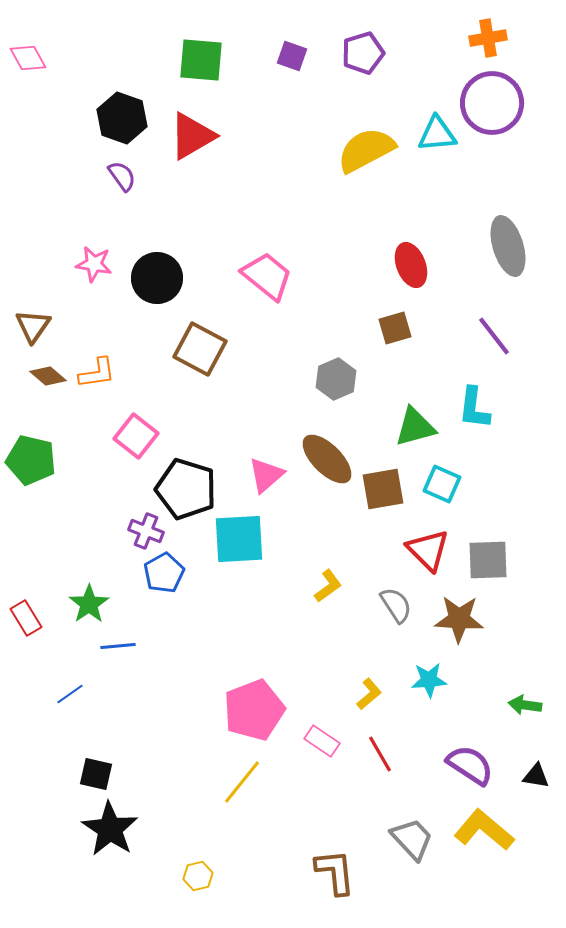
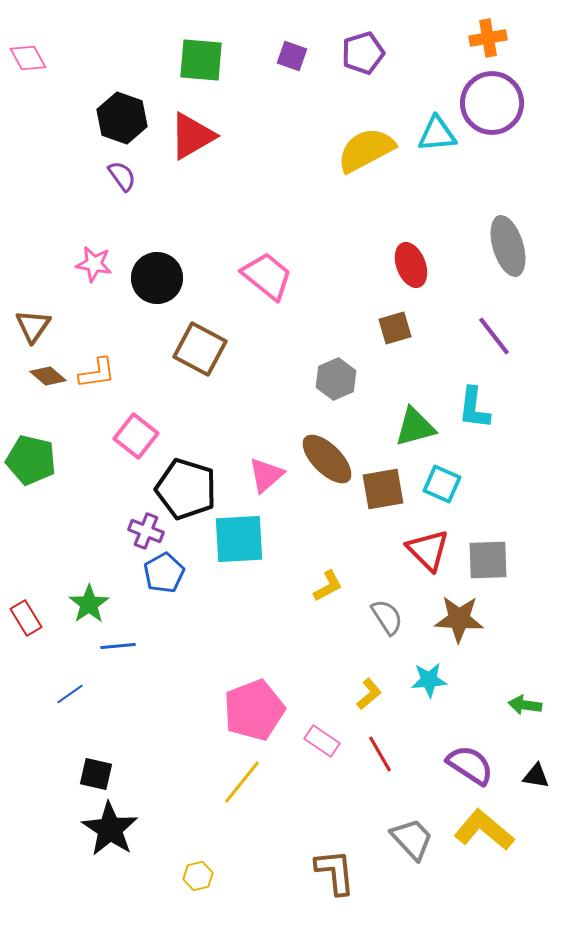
yellow L-shape at (328, 586): rotated 8 degrees clockwise
gray semicircle at (396, 605): moved 9 px left, 12 px down
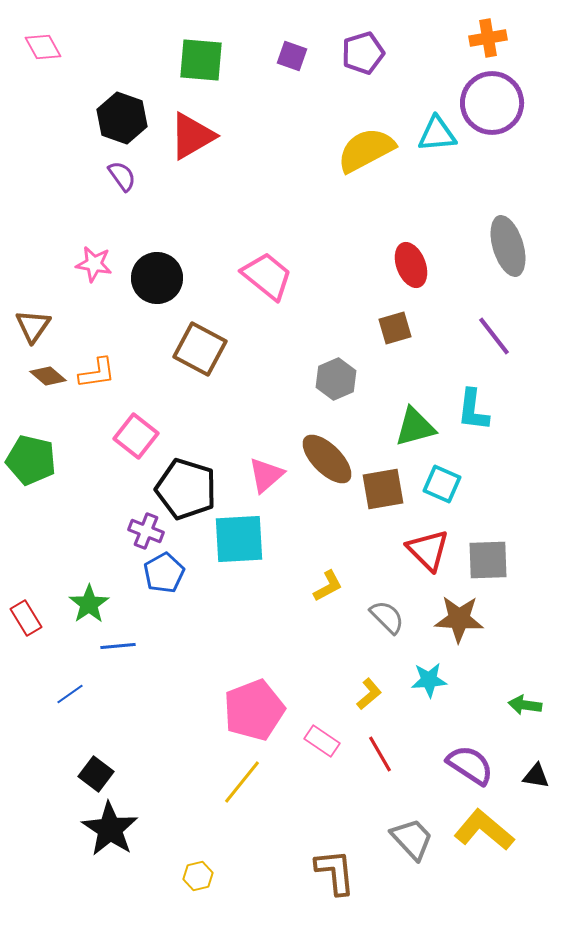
pink diamond at (28, 58): moved 15 px right, 11 px up
cyan L-shape at (474, 408): moved 1 px left, 2 px down
gray semicircle at (387, 617): rotated 12 degrees counterclockwise
black square at (96, 774): rotated 24 degrees clockwise
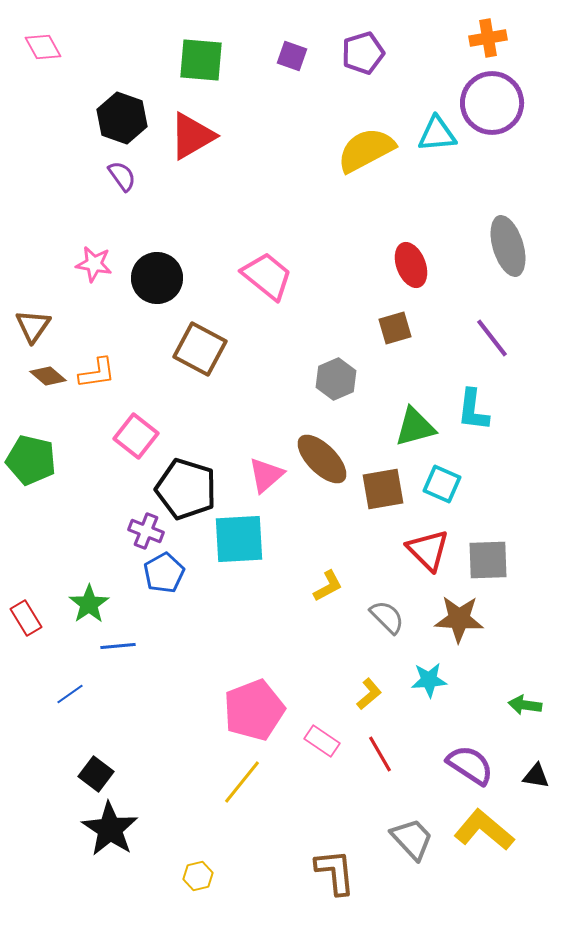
purple line at (494, 336): moved 2 px left, 2 px down
brown ellipse at (327, 459): moved 5 px left
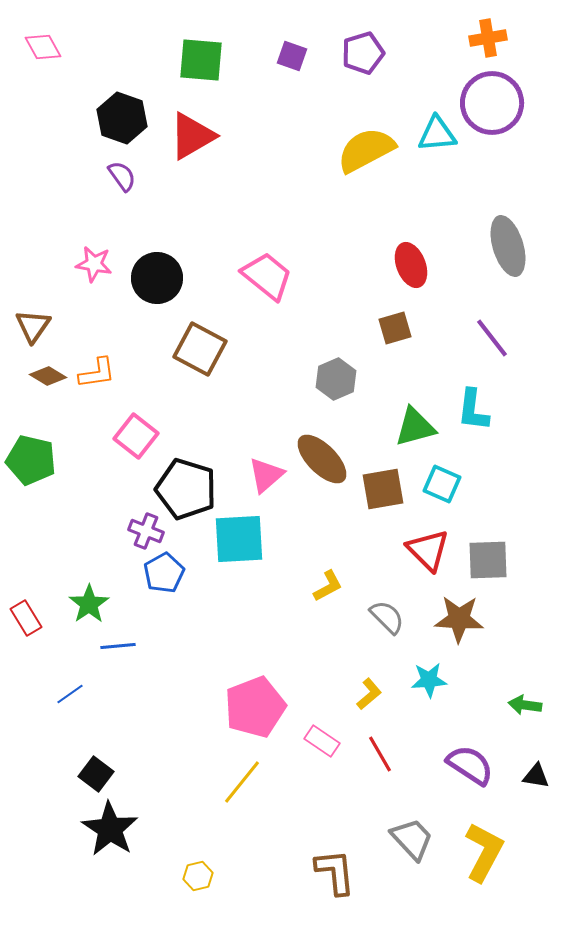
brown diamond at (48, 376): rotated 9 degrees counterclockwise
pink pentagon at (254, 710): moved 1 px right, 3 px up
yellow L-shape at (484, 830): moved 22 px down; rotated 78 degrees clockwise
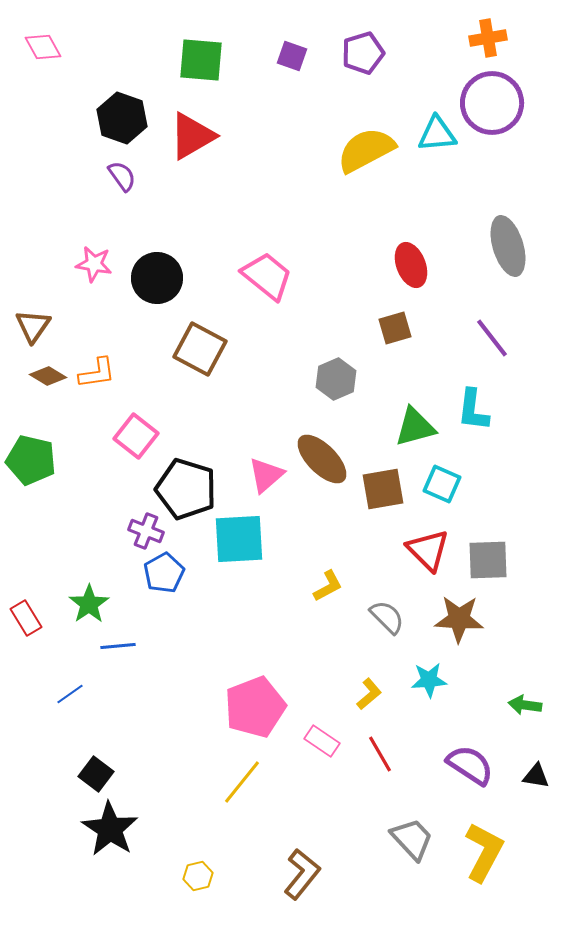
brown L-shape at (335, 872): moved 33 px left, 2 px down; rotated 45 degrees clockwise
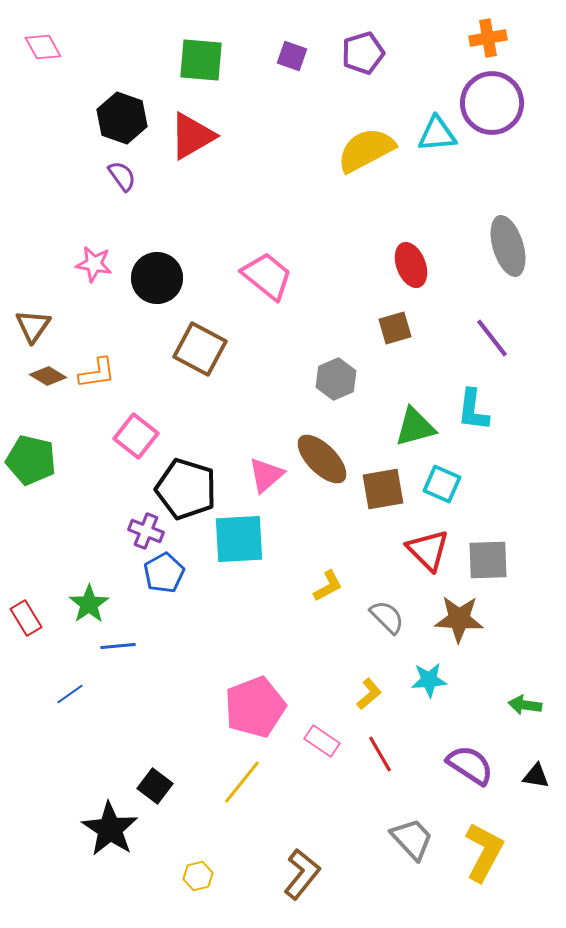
black square at (96, 774): moved 59 px right, 12 px down
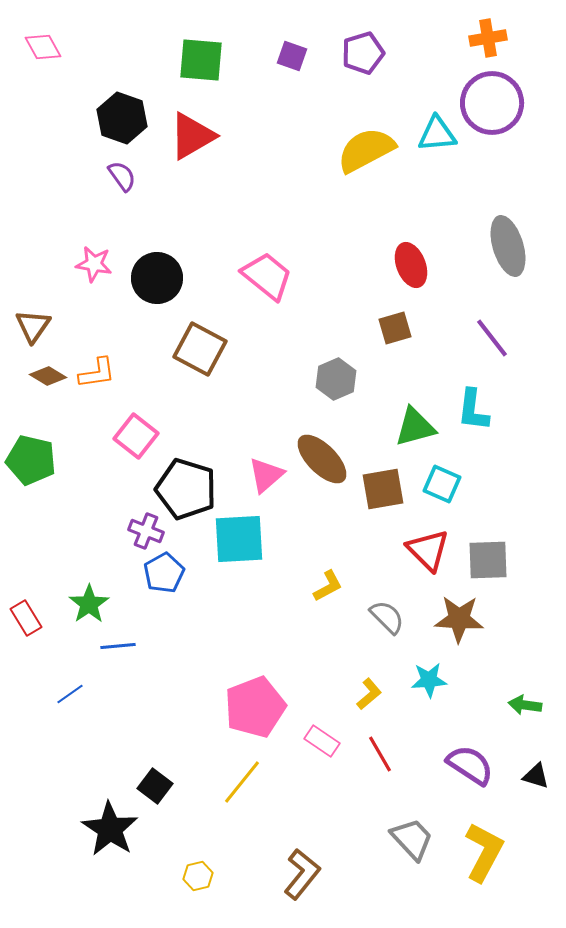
black triangle at (536, 776): rotated 8 degrees clockwise
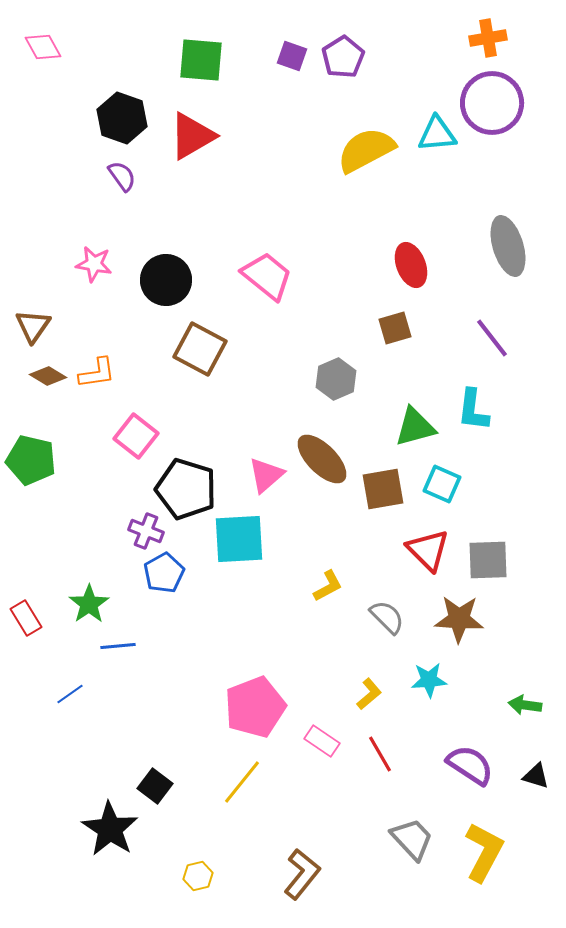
purple pentagon at (363, 53): moved 20 px left, 4 px down; rotated 15 degrees counterclockwise
black circle at (157, 278): moved 9 px right, 2 px down
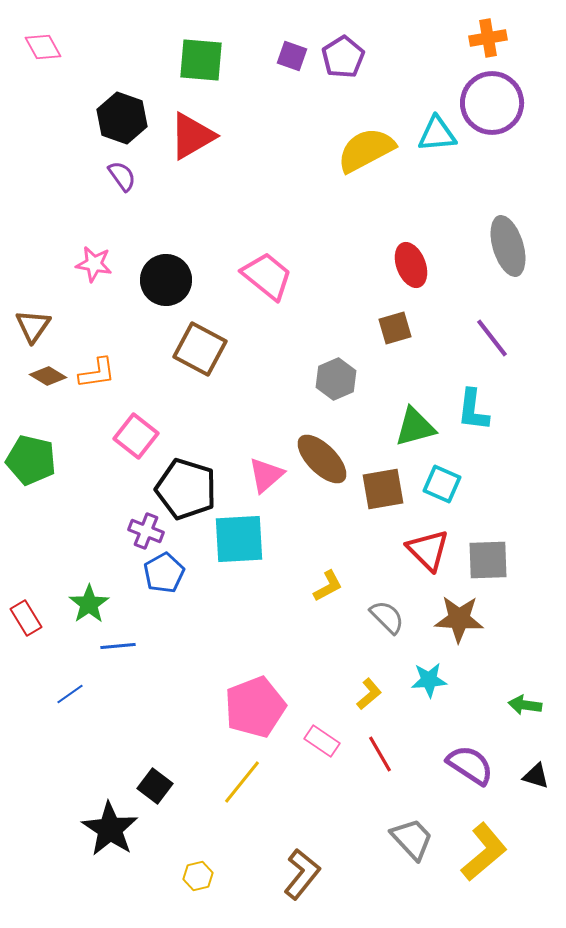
yellow L-shape at (484, 852): rotated 22 degrees clockwise
